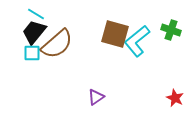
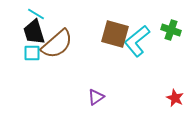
black trapezoid: rotated 56 degrees counterclockwise
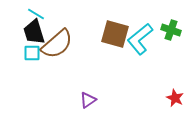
cyan L-shape: moved 3 px right, 2 px up
purple triangle: moved 8 px left, 3 px down
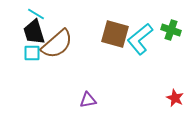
purple triangle: rotated 24 degrees clockwise
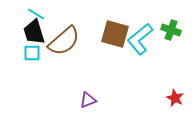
brown semicircle: moved 7 px right, 3 px up
purple triangle: rotated 12 degrees counterclockwise
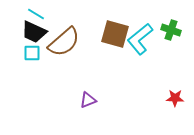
black trapezoid: rotated 48 degrees counterclockwise
brown semicircle: moved 1 px down
red star: rotated 24 degrees counterclockwise
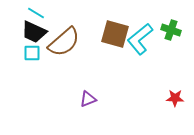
cyan line: moved 1 px up
purple triangle: moved 1 px up
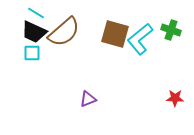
brown semicircle: moved 10 px up
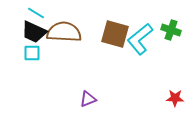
brown semicircle: rotated 136 degrees counterclockwise
